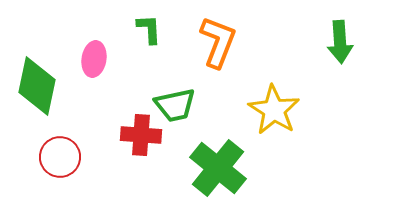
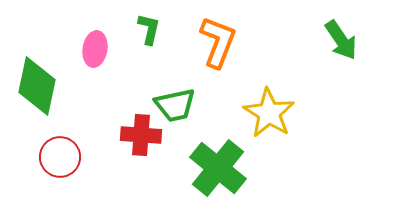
green L-shape: rotated 16 degrees clockwise
green arrow: moved 1 px right, 2 px up; rotated 30 degrees counterclockwise
pink ellipse: moved 1 px right, 10 px up
yellow star: moved 5 px left, 3 px down
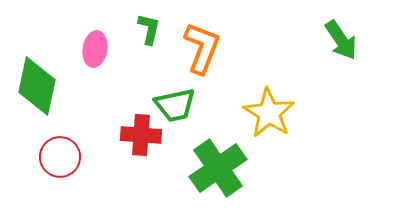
orange L-shape: moved 16 px left, 6 px down
green cross: rotated 16 degrees clockwise
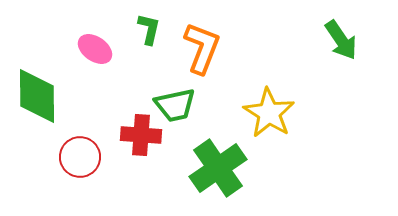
pink ellipse: rotated 64 degrees counterclockwise
green diamond: moved 10 px down; rotated 12 degrees counterclockwise
red circle: moved 20 px right
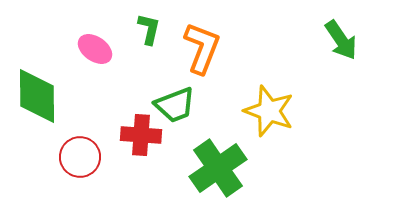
green trapezoid: rotated 9 degrees counterclockwise
yellow star: moved 2 px up; rotated 12 degrees counterclockwise
